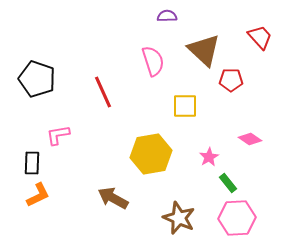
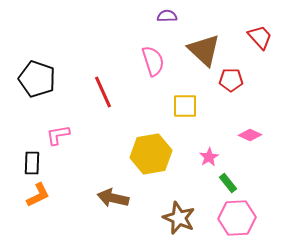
pink diamond: moved 4 px up; rotated 10 degrees counterclockwise
brown arrow: rotated 16 degrees counterclockwise
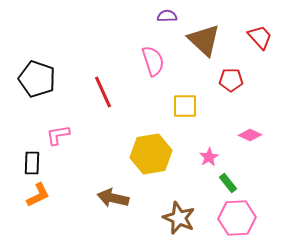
brown triangle: moved 10 px up
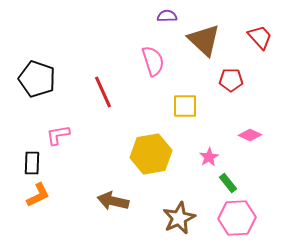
brown arrow: moved 3 px down
brown star: rotated 24 degrees clockwise
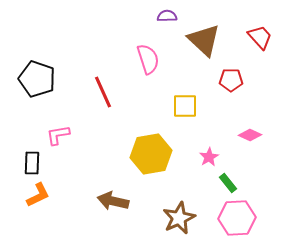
pink semicircle: moved 5 px left, 2 px up
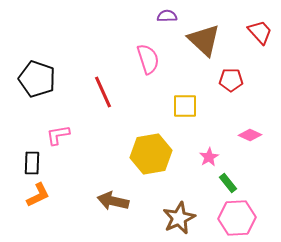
red trapezoid: moved 5 px up
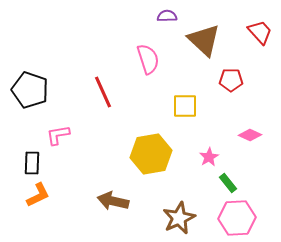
black pentagon: moved 7 px left, 11 px down
